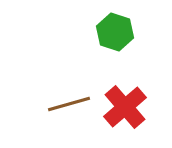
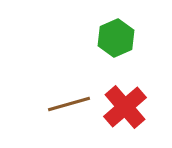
green hexagon: moved 1 px right, 6 px down; rotated 18 degrees clockwise
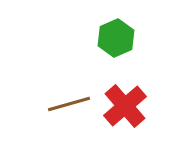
red cross: moved 1 px up
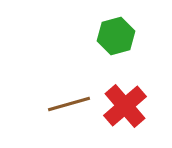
green hexagon: moved 2 px up; rotated 9 degrees clockwise
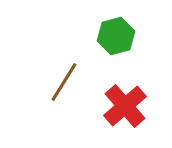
brown line: moved 5 px left, 22 px up; rotated 42 degrees counterclockwise
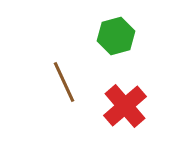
brown line: rotated 57 degrees counterclockwise
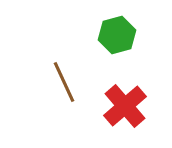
green hexagon: moved 1 px right, 1 px up
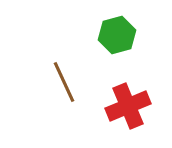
red cross: moved 3 px right; rotated 18 degrees clockwise
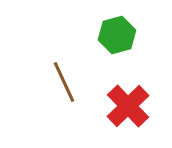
red cross: rotated 21 degrees counterclockwise
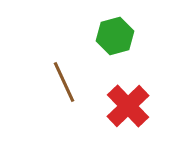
green hexagon: moved 2 px left, 1 px down
